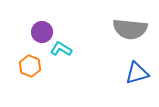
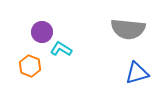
gray semicircle: moved 2 px left
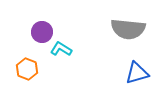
orange hexagon: moved 3 px left, 3 px down
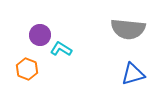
purple circle: moved 2 px left, 3 px down
blue triangle: moved 4 px left, 1 px down
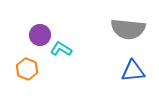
blue triangle: moved 3 px up; rotated 10 degrees clockwise
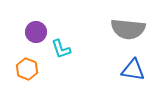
purple circle: moved 4 px left, 3 px up
cyan L-shape: rotated 140 degrees counterclockwise
blue triangle: moved 1 px up; rotated 15 degrees clockwise
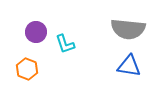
cyan L-shape: moved 4 px right, 5 px up
blue triangle: moved 4 px left, 4 px up
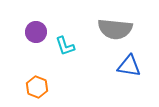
gray semicircle: moved 13 px left
cyan L-shape: moved 2 px down
orange hexagon: moved 10 px right, 18 px down
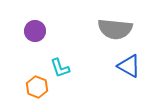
purple circle: moved 1 px left, 1 px up
cyan L-shape: moved 5 px left, 22 px down
blue triangle: rotated 20 degrees clockwise
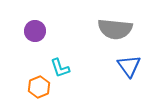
blue triangle: rotated 25 degrees clockwise
orange hexagon: moved 2 px right; rotated 15 degrees clockwise
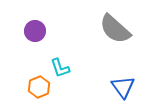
gray semicircle: rotated 36 degrees clockwise
blue triangle: moved 6 px left, 21 px down
